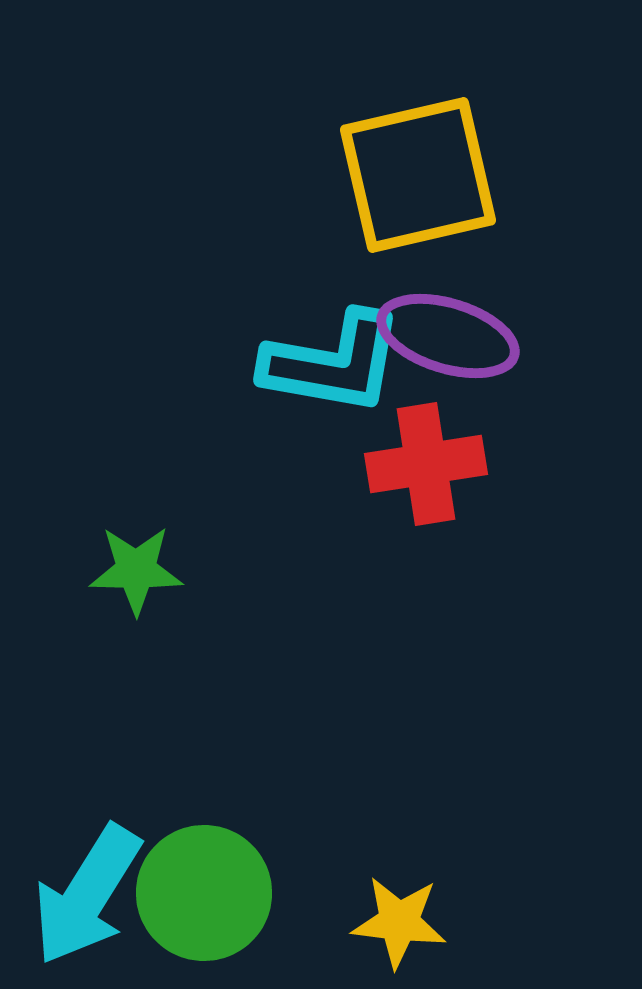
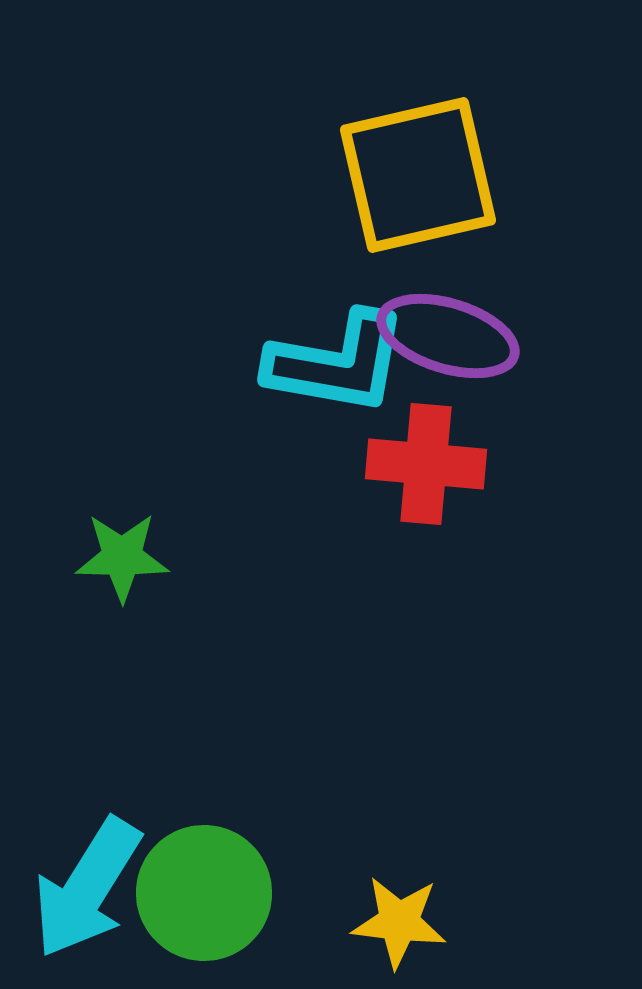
cyan L-shape: moved 4 px right
red cross: rotated 14 degrees clockwise
green star: moved 14 px left, 13 px up
cyan arrow: moved 7 px up
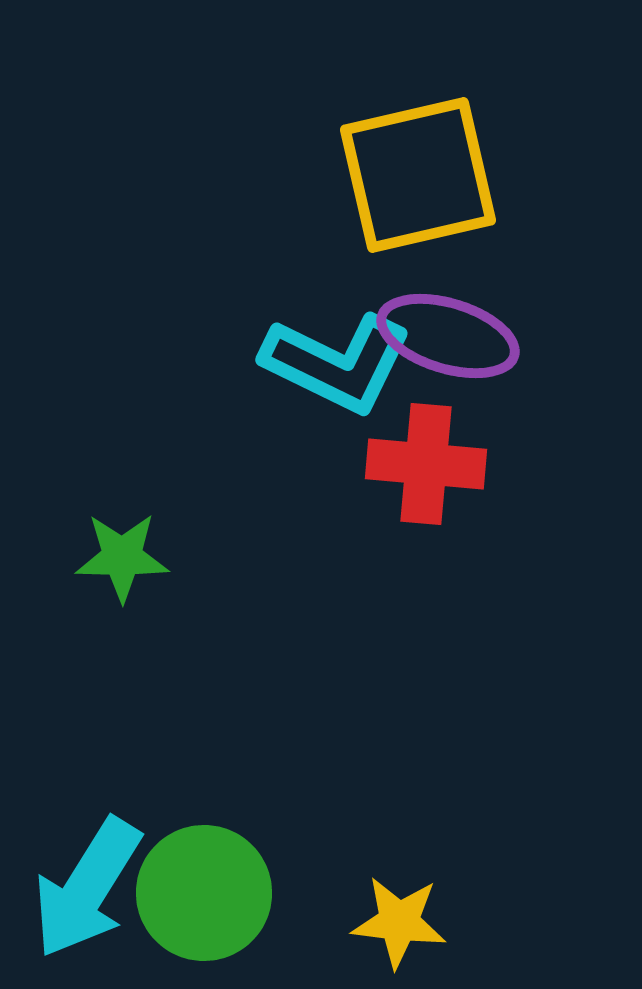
cyan L-shape: rotated 16 degrees clockwise
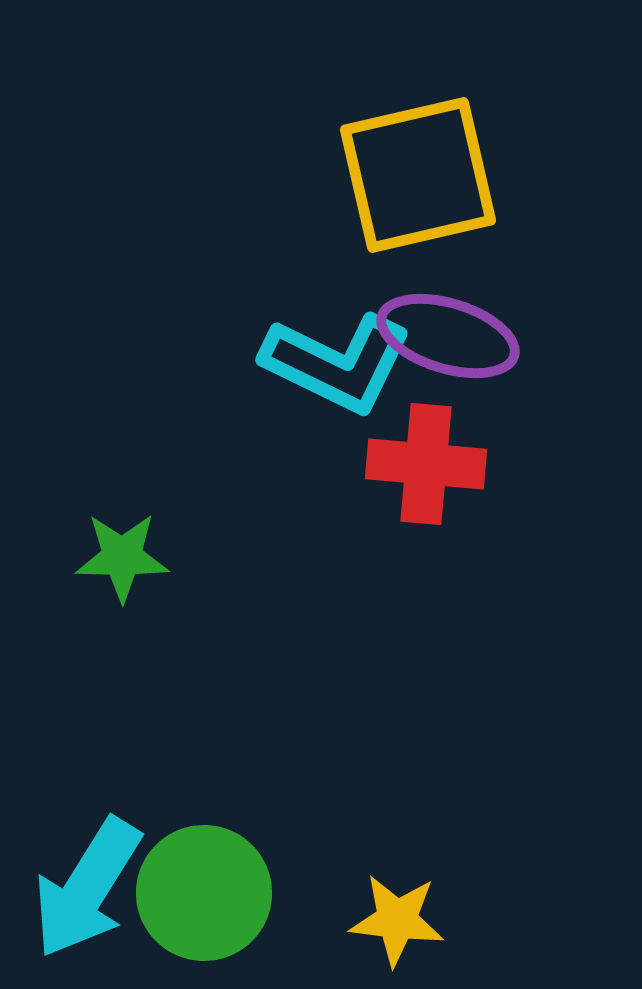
yellow star: moved 2 px left, 2 px up
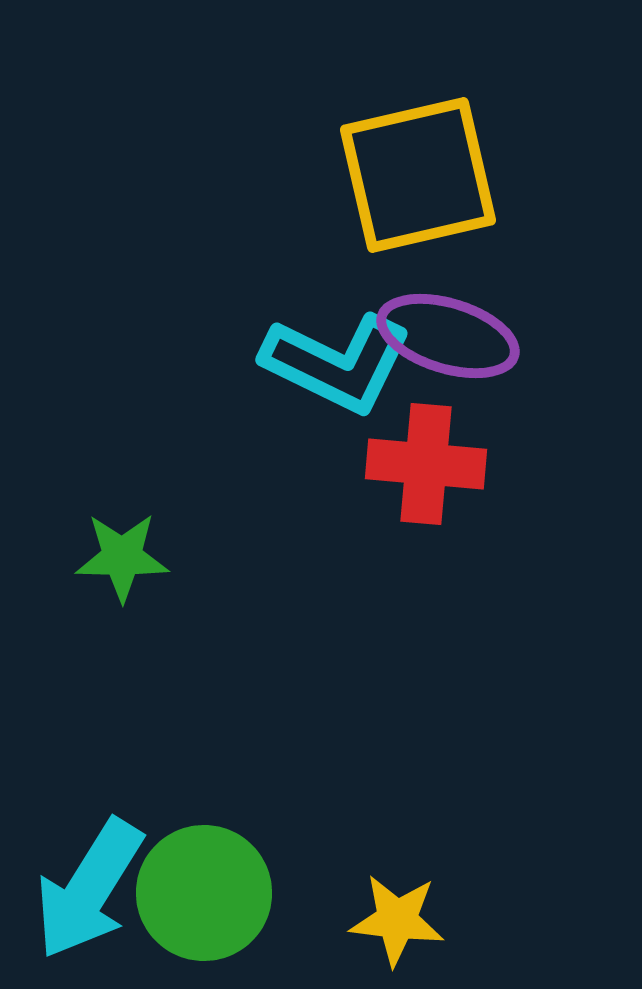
cyan arrow: moved 2 px right, 1 px down
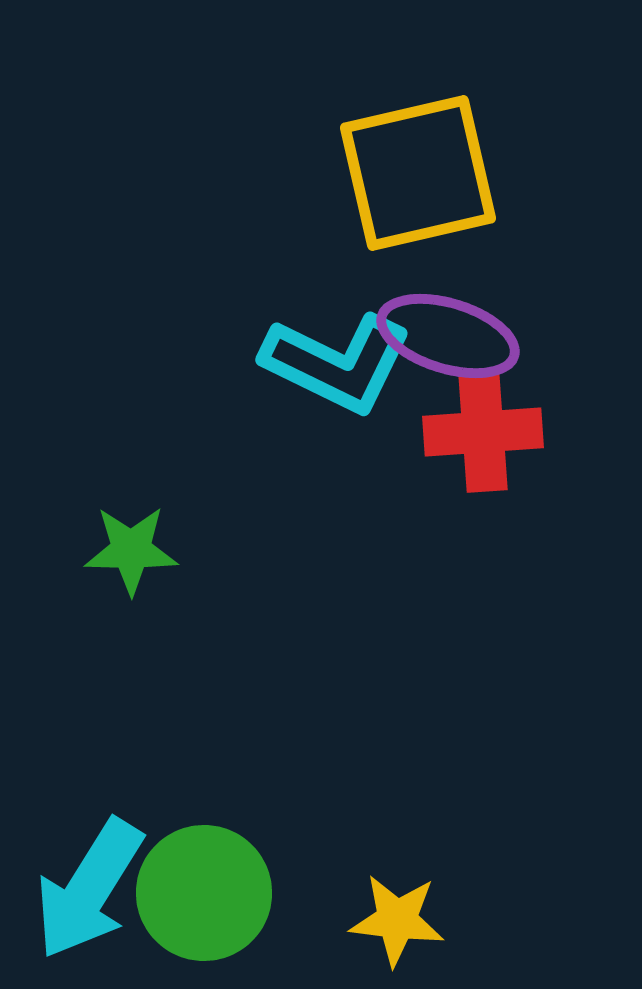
yellow square: moved 2 px up
red cross: moved 57 px right, 32 px up; rotated 9 degrees counterclockwise
green star: moved 9 px right, 7 px up
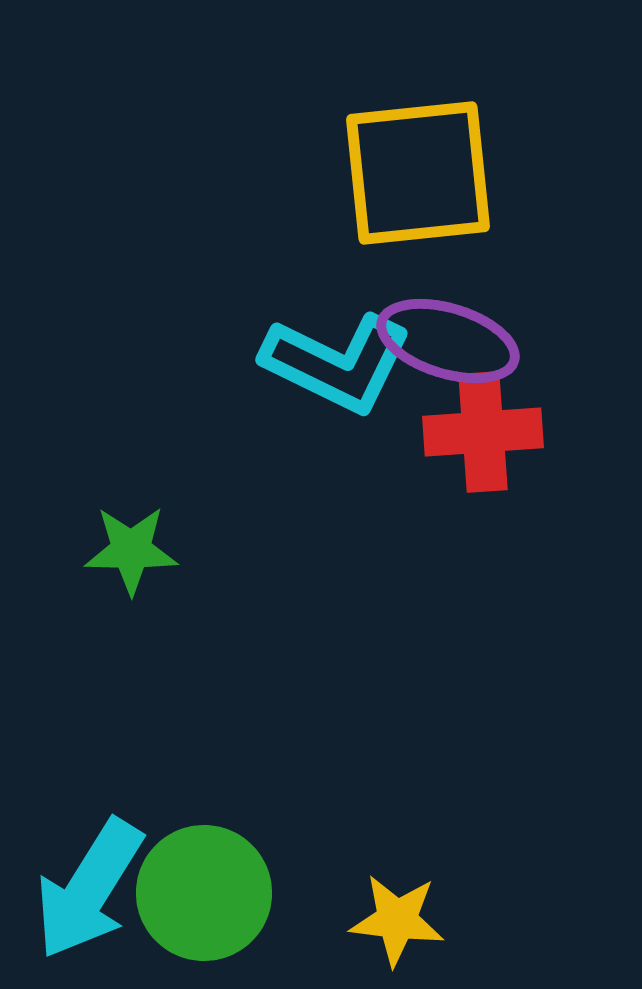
yellow square: rotated 7 degrees clockwise
purple ellipse: moved 5 px down
